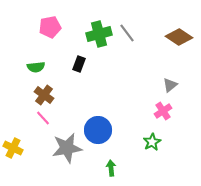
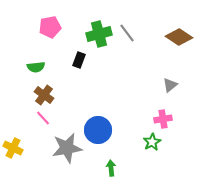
black rectangle: moved 4 px up
pink cross: moved 8 px down; rotated 24 degrees clockwise
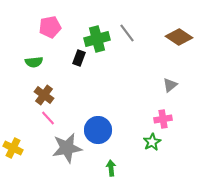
green cross: moved 2 px left, 5 px down
black rectangle: moved 2 px up
green semicircle: moved 2 px left, 5 px up
pink line: moved 5 px right
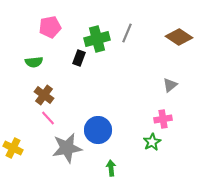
gray line: rotated 60 degrees clockwise
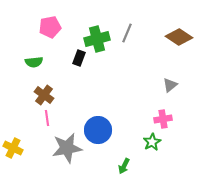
pink line: moved 1 px left; rotated 35 degrees clockwise
green arrow: moved 13 px right, 2 px up; rotated 147 degrees counterclockwise
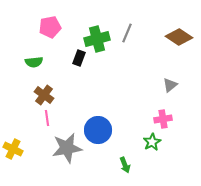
yellow cross: moved 1 px down
green arrow: moved 1 px right, 1 px up; rotated 49 degrees counterclockwise
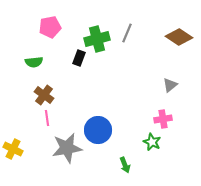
green star: rotated 18 degrees counterclockwise
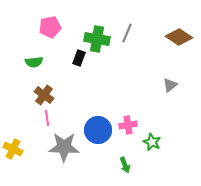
green cross: rotated 25 degrees clockwise
pink cross: moved 35 px left, 6 px down
gray star: moved 3 px left, 1 px up; rotated 12 degrees clockwise
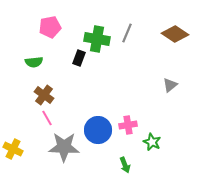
brown diamond: moved 4 px left, 3 px up
pink line: rotated 21 degrees counterclockwise
